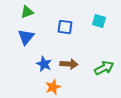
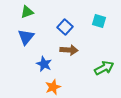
blue square: rotated 35 degrees clockwise
brown arrow: moved 14 px up
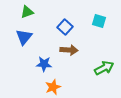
blue triangle: moved 2 px left
blue star: rotated 21 degrees counterclockwise
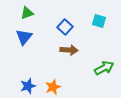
green triangle: moved 1 px down
blue star: moved 16 px left, 22 px down; rotated 21 degrees counterclockwise
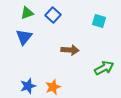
blue square: moved 12 px left, 12 px up
brown arrow: moved 1 px right
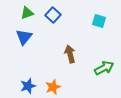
brown arrow: moved 4 px down; rotated 108 degrees counterclockwise
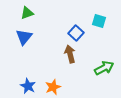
blue square: moved 23 px right, 18 px down
blue star: rotated 28 degrees counterclockwise
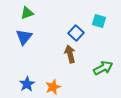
green arrow: moved 1 px left
blue star: moved 1 px left, 2 px up; rotated 14 degrees clockwise
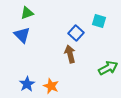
blue triangle: moved 2 px left, 2 px up; rotated 24 degrees counterclockwise
green arrow: moved 5 px right
orange star: moved 2 px left, 1 px up; rotated 28 degrees counterclockwise
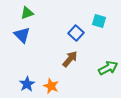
brown arrow: moved 5 px down; rotated 54 degrees clockwise
